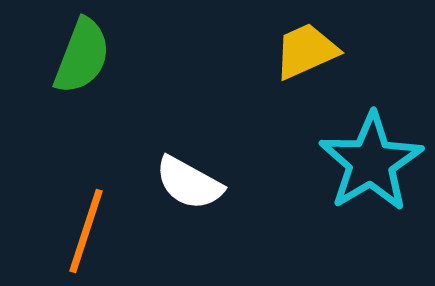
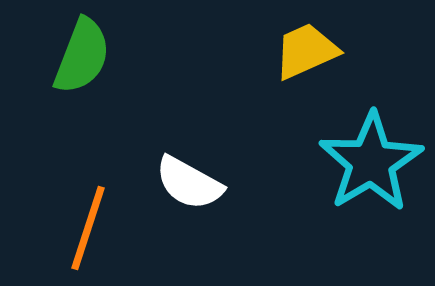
orange line: moved 2 px right, 3 px up
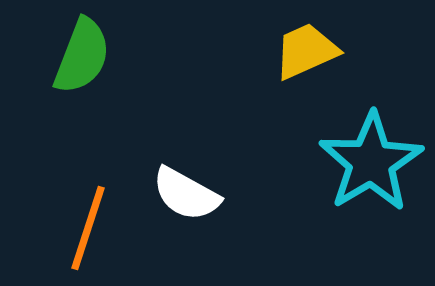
white semicircle: moved 3 px left, 11 px down
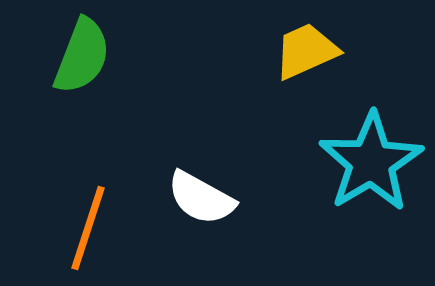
white semicircle: moved 15 px right, 4 px down
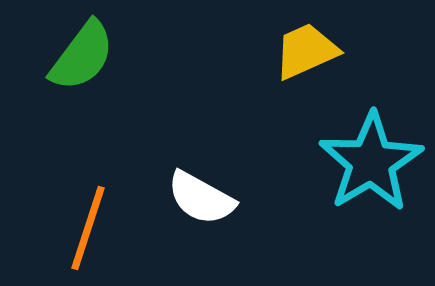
green semicircle: rotated 16 degrees clockwise
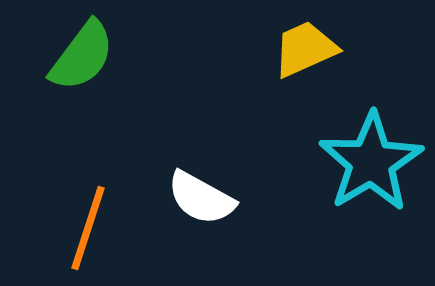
yellow trapezoid: moved 1 px left, 2 px up
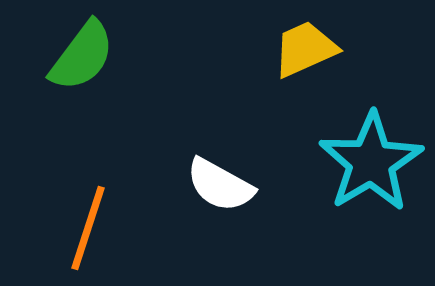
white semicircle: moved 19 px right, 13 px up
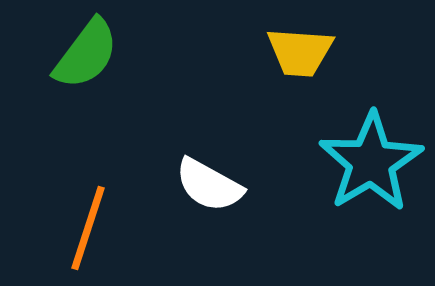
yellow trapezoid: moved 5 px left, 3 px down; rotated 152 degrees counterclockwise
green semicircle: moved 4 px right, 2 px up
white semicircle: moved 11 px left
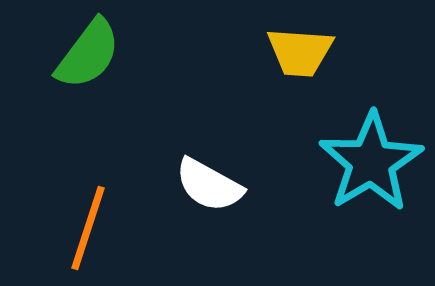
green semicircle: moved 2 px right
